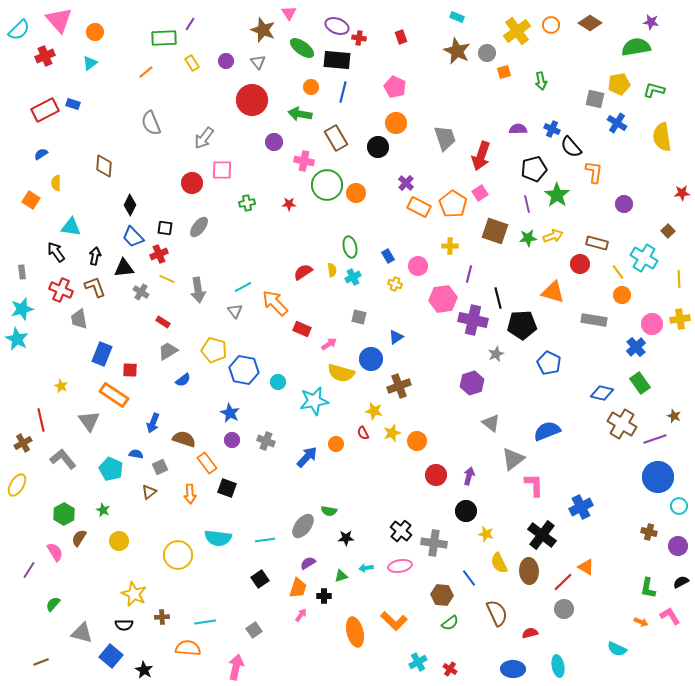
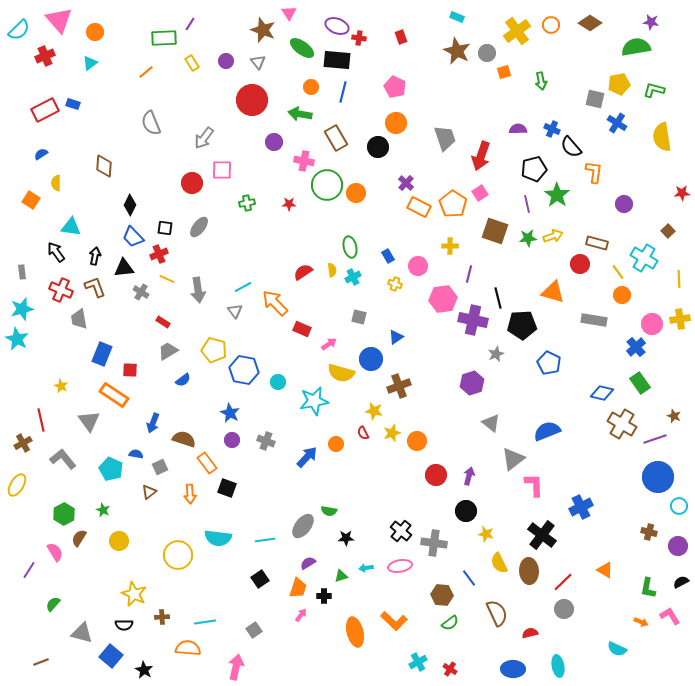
orange triangle at (586, 567): moved 19 px right, 3 px down
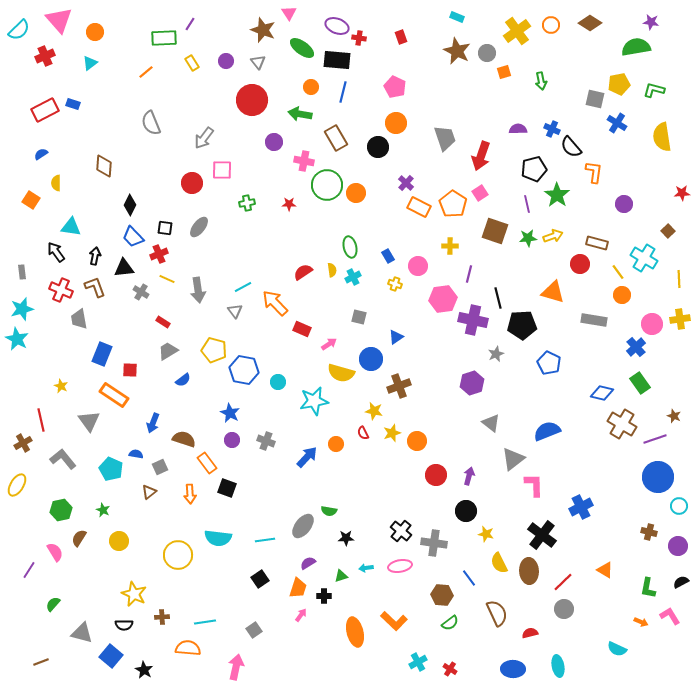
green hexagon at (64, 514): moved 3 px left, 4 px up; rotated 15 degrees clockwise
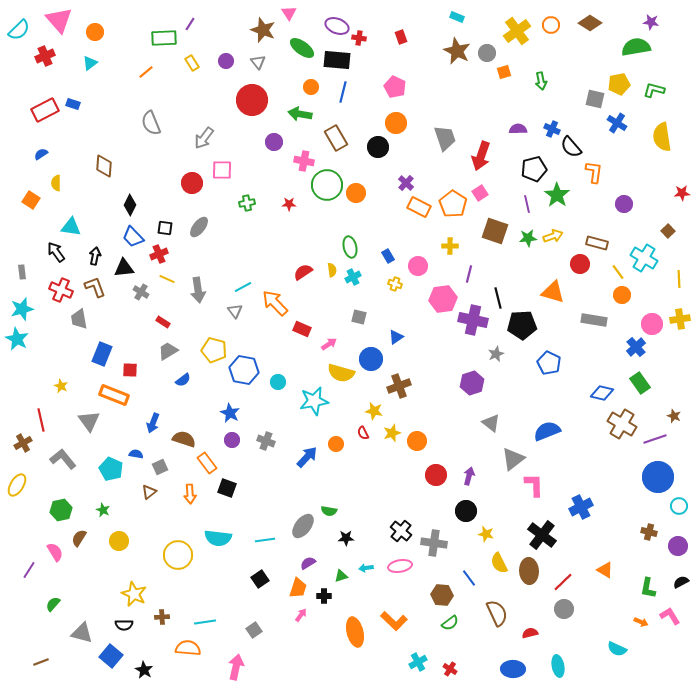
orange rectangle at (114, 395): rotated 12 degrees counterclockwise
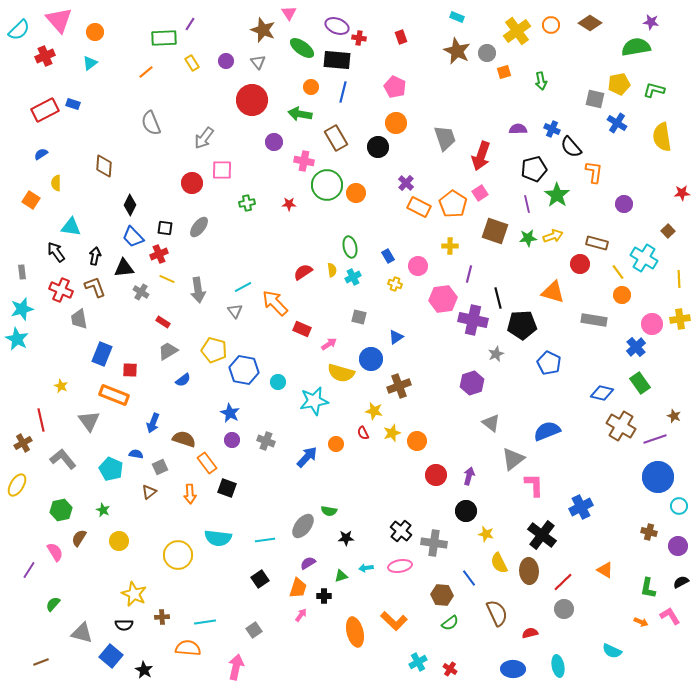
brown cross at (622, 424): moved 1 px left, 2 px down
cyan semicircle at (617, 649): moved 5 px left, 2 px down
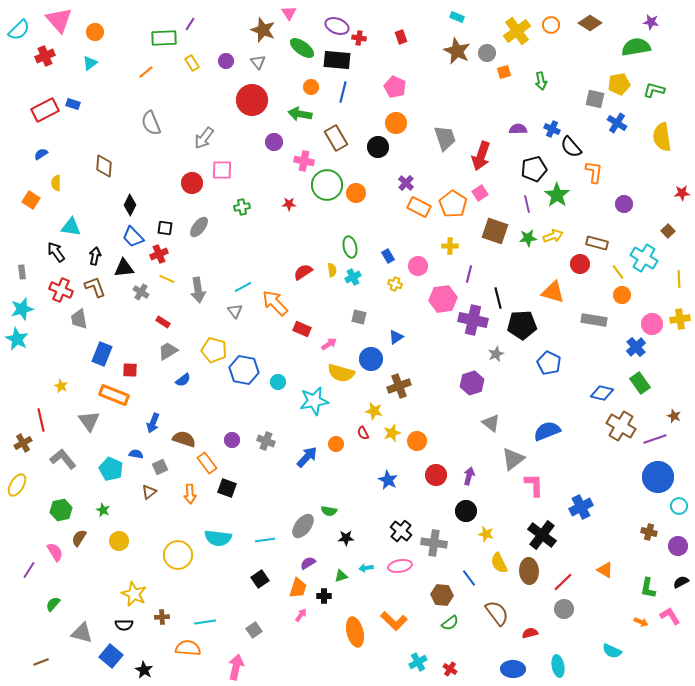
green cross at (247, 203): moved 5 px left, 4 px down
blue star at (230, 413): moved 158 px right, 67 px down
brown semicircle at (497, 613): rotated 12 degrees counterclockwise
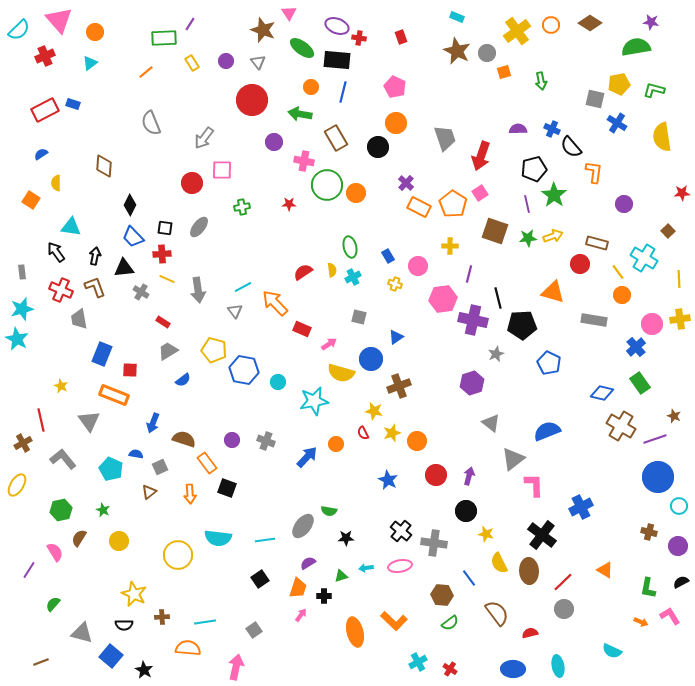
green star at (557, 195): moved 3 px left
red cross at (159, 254): moved 3 px right; rotated 18 degrees clockwise
